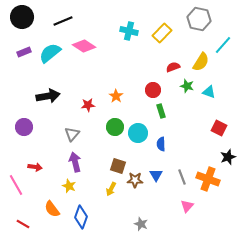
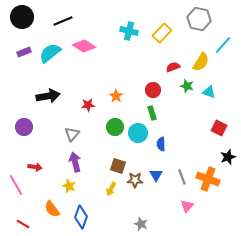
green rectangle: moved 9 px left, 2 px down
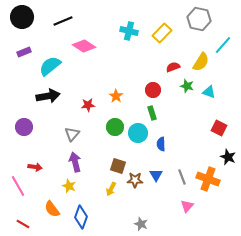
cyan semicircle: moved 13 px down
black star: rotated 28 degrees counterclockwise
pink line: moved 2 px right, 1 px down
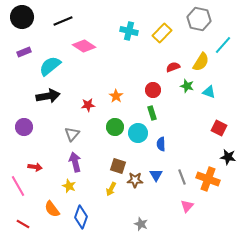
black star: rotated 14 degrees counterclockwise
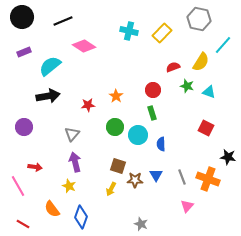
red square: moved 13 px left
cyan circle: moved 2 px down
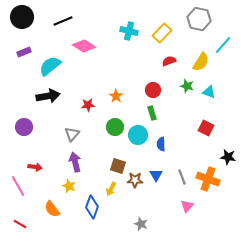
red semicircle: moved 4 px left, 6 px up
blue diamond: moved 11 px right, 10 px up
red line: moved 3 px left
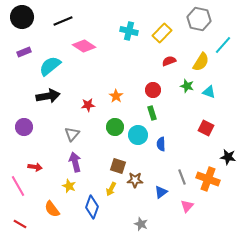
blue triangle: moved 5 px right, 17 px down; rotated 24 degrees clockwise
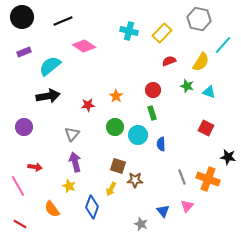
blue triangle: moved 2 px right, 19 px down; rotated 32 degrees counterclockwise
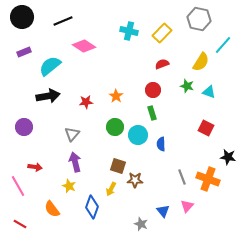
red semicircle: moved 7 px left, 3 px down
red star: moved 2 px left, 3 px up
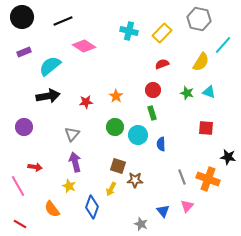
green star: moved 7 px down
red square: rotated 21 degrees counterclockwise
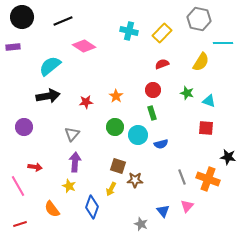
cyan line: moved 2 px up; rotated 48 degrees clockwise
purple rectangle: moved 11 px left, 5 px up; rotated 16 degrees clockwise
cyan triangle: moved 9 px down
blue semicircle: rotated 104 degrees counterclockwise
purple arrow: rotated 18 degrees clockwise
red line: rotated 48 degrees counterclockwise
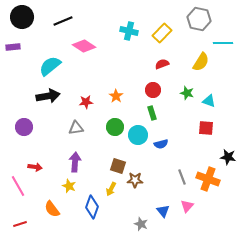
gray triangle: moved 4 px right, 6 px up; rotated 42 degrees clockwise
